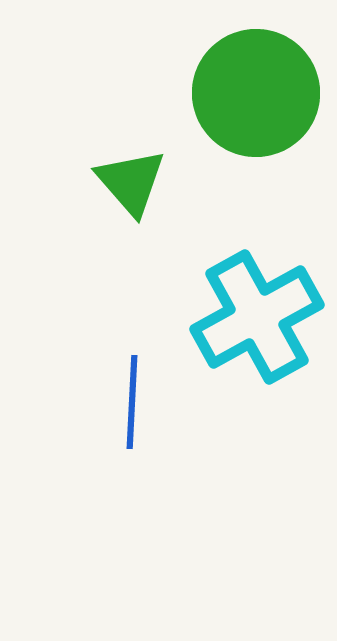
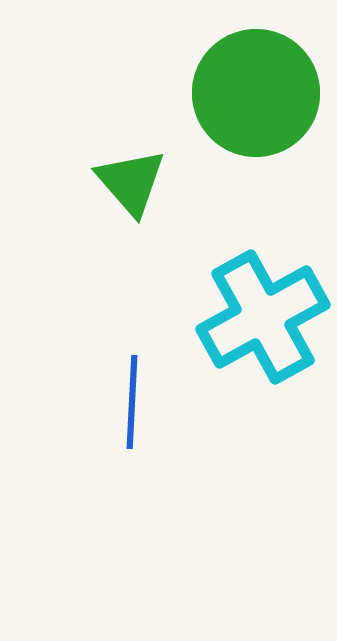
cyan cross: moved 6 px right
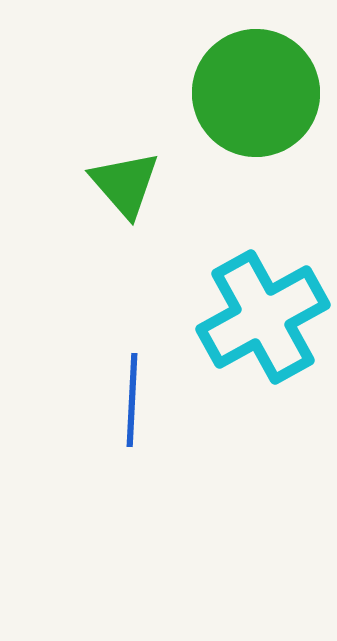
green triangle: moved 6 px left, 2 px down
blue line: moved 2 px up
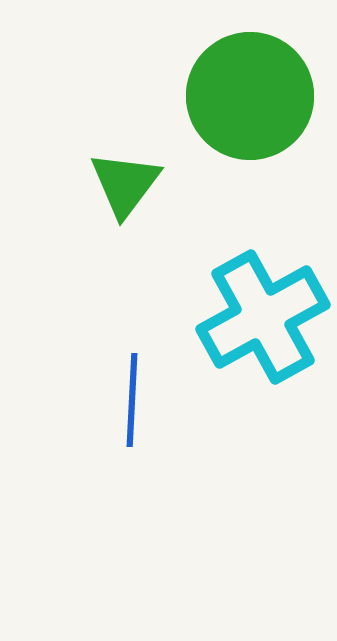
green circle: moved 6 px left, 3 px down
green triangle: rotated 18 degrees clockwise
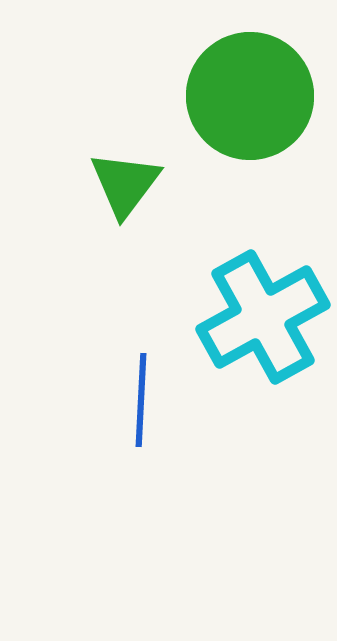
blue line: moved 9 px right
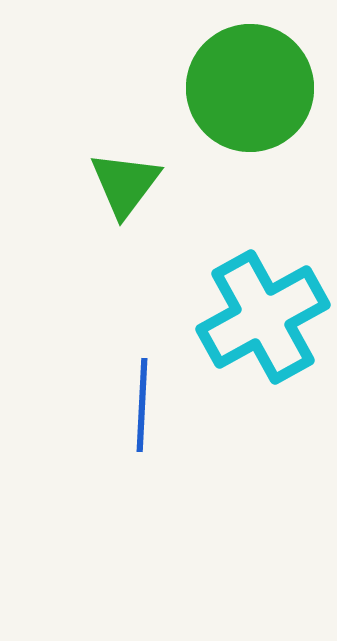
green circle: moved 8 px up
blue line: moved 1 px right, 5 px down
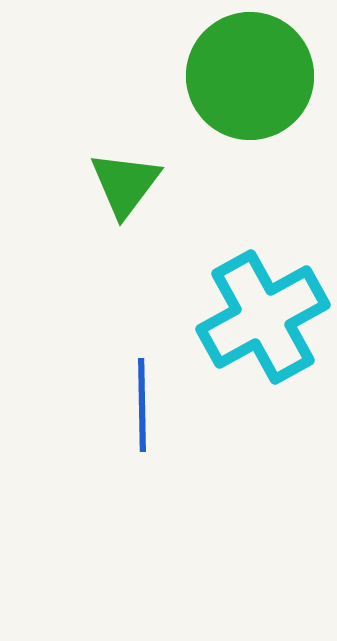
green circle: moved 12 px up
blue line: rotated 4 degrees counterclockwise
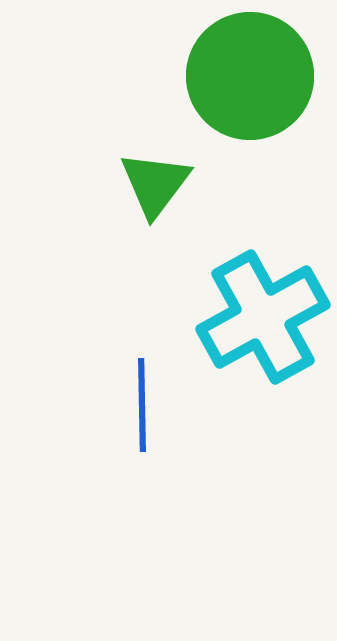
green triangle: moved 30 px right
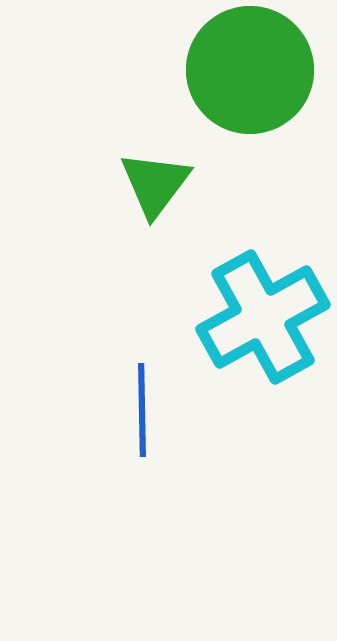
green circle: moved 6 px up
blue line: moved 5 px down
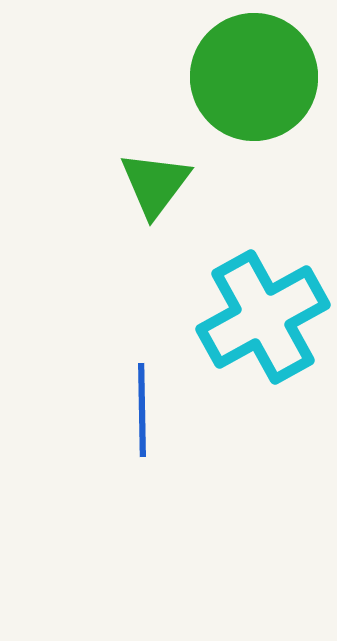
green circle: moved 4 px right, 7 px down
